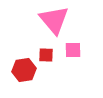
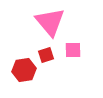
pink triangle: moved 4 px left, 2 px down
red square: rotated 21 degrees counterclockwise
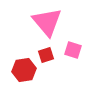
pink triangle: moved 3 px left
pink square: rotated 18 degrees clockwise
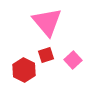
pink square: moved 10 px down; rotated 30 degrees clockwise
red hexagon: rotated 25 degrees counterclockwise
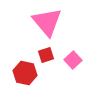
red hexagon: moved 1 px right, 3 px down; rotated 15 degrees counterclockwise
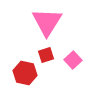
pink triangle: rotated 12 degrees clockwise
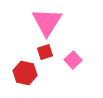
red square: moved 1 px left, 3 px up
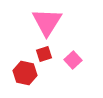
red square: moved 1 px left, 2 px down
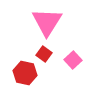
red square: rotated 35 degrees counterclockwise
